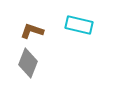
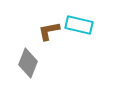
brown L-shape: moved 17 px right; rotated 30 degrees counterclockwise
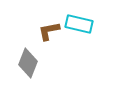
cyan rectangle: moved 1 px up
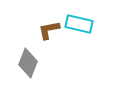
brown L-shape: moved 1 px up
